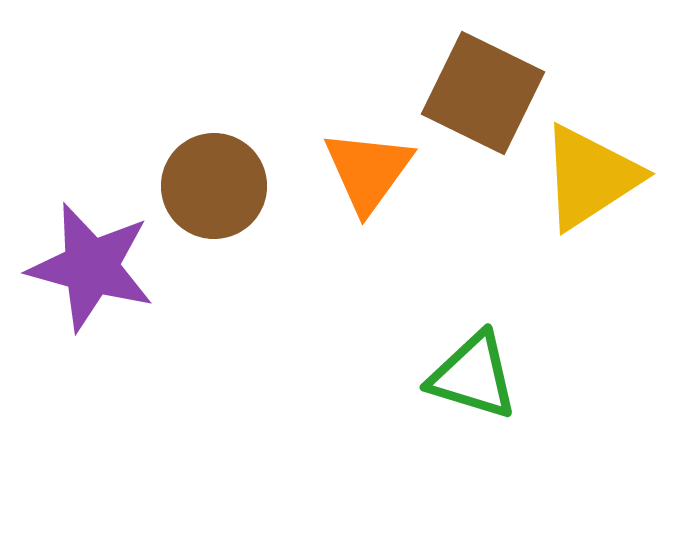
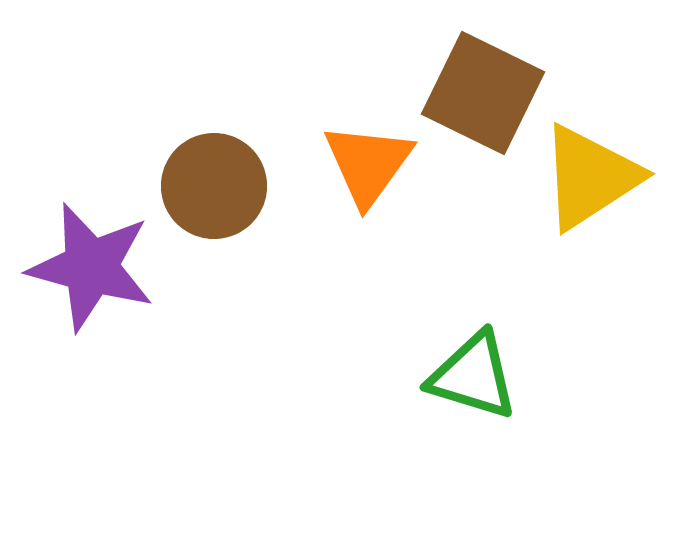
orange triangle: moved 7 px up
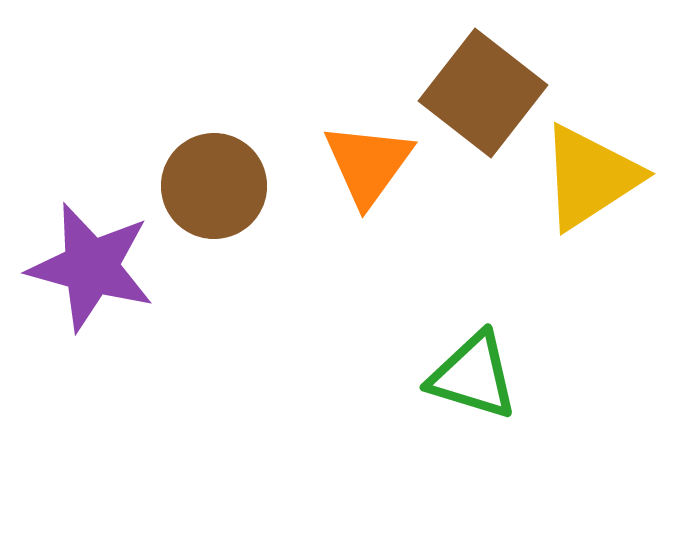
brown square: rotated 12 degrees clockwise
